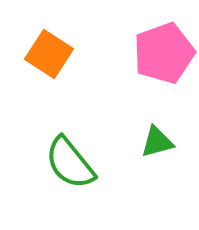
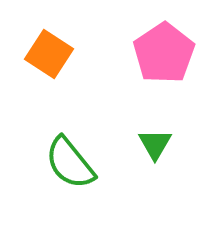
pink pentagon: rotated 14 degrees counterclockwise
green triangle: moved 2 px left, 2 px down; rotated 45 degrees counterclockwise
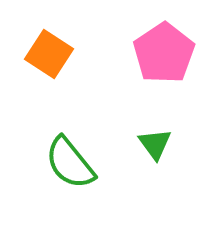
green triangle: rotated 6 degrees counterclockwise
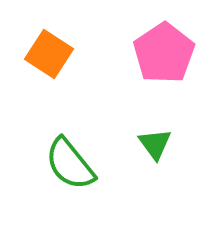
green semicircle: moved 1 px down
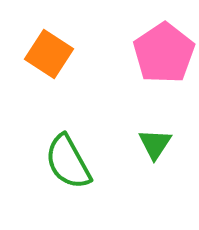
green triangle: rotated 9 degrees clockwise
green semicircle: moved 2 px left, 2 px up; rotated 10 degrees clockwise
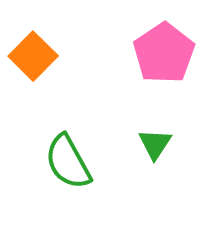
orange square: moved 16 px left, 2 px down; rotated 12 degrees clockwise
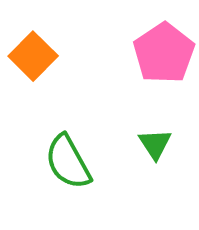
green triangle: rotated 6 degrees counterclockwise
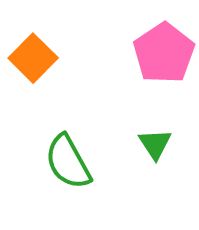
orange square: moved 2 px down
